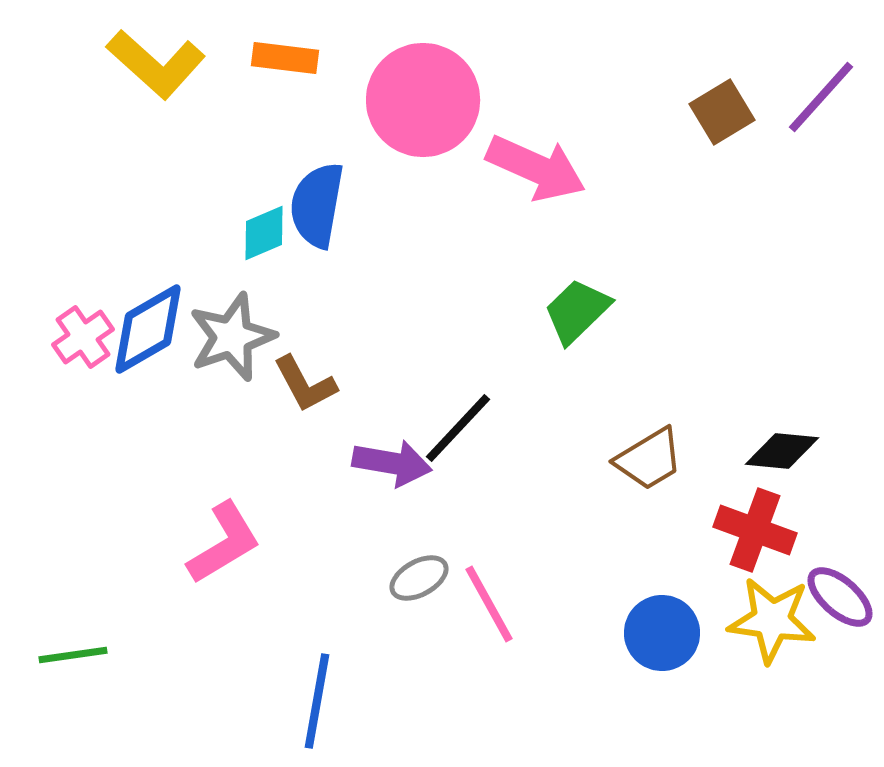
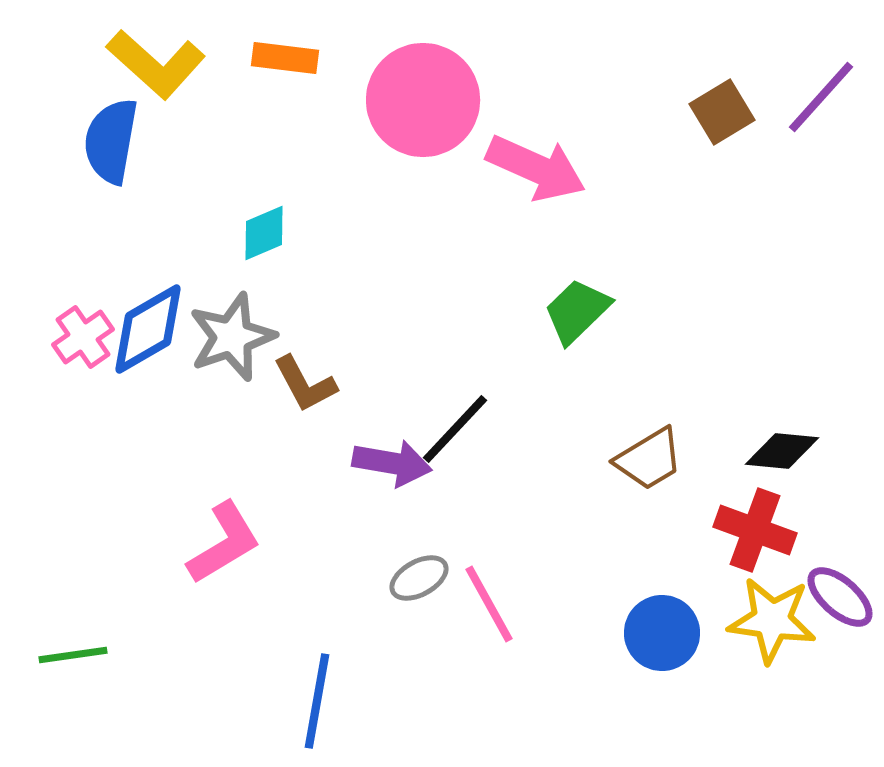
blue semicircle: moved 206 px left, 64 px up
black line: moved 3 px left, 1 px down
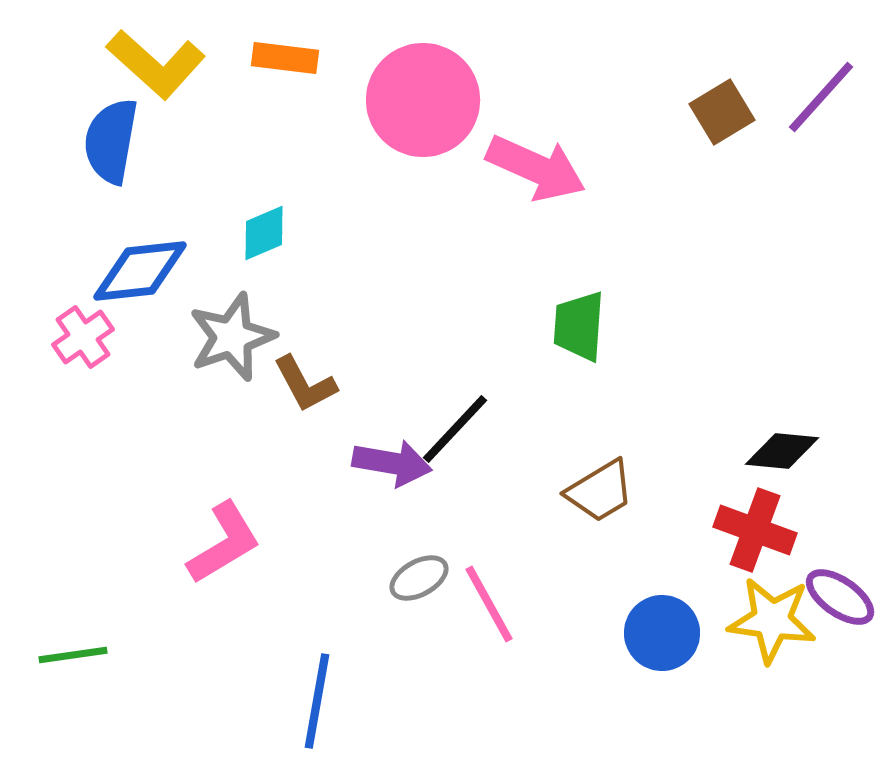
green trapezoid: moved 2 px right, 15 px down; rotated 42 degrees counterclockwise
blue diamond: moved 8 px left, 58 px up; rotated 24 degrees clockwise
brown trapezoid: moved 49 px left, 32 px down
purple ellipse: rotated 6 degrees counterclockwise
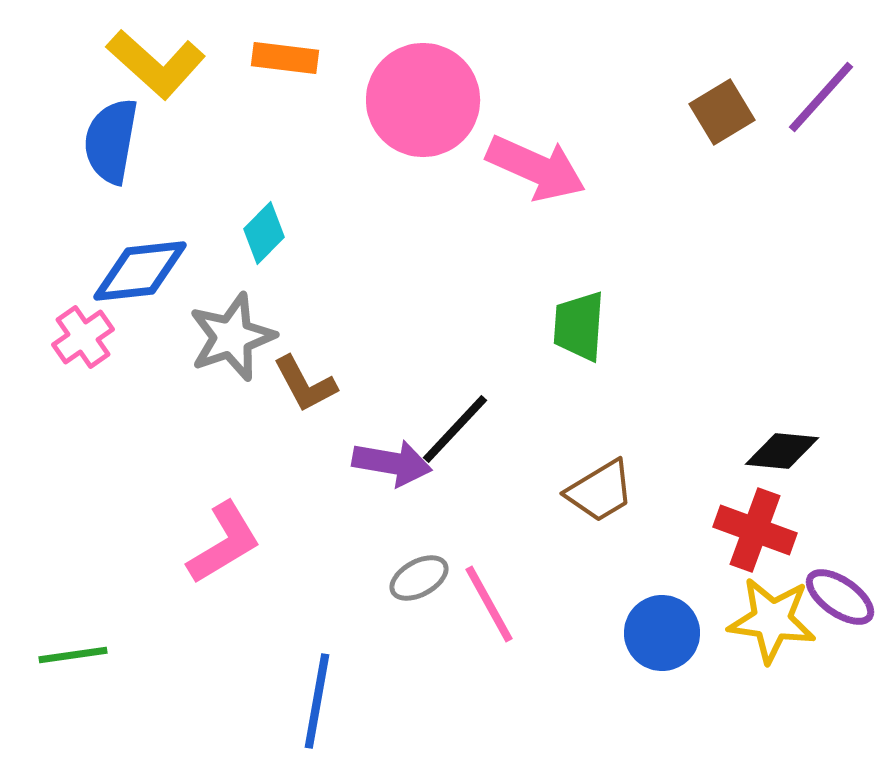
cyan diamond: rotated 22 degrees counterclockwise
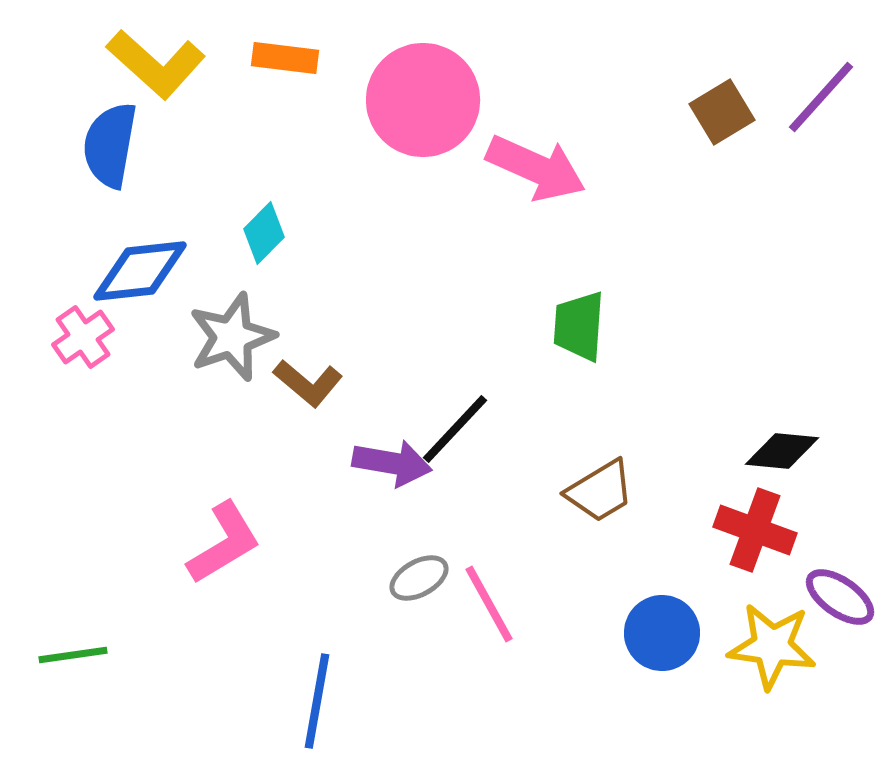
blue semicircle: moved 1 px left, 4 px down
brown L-shape: moved 3 px right, 1 px up; rotated 22 degrees counterclockwise
yellow star: moved 26 px down
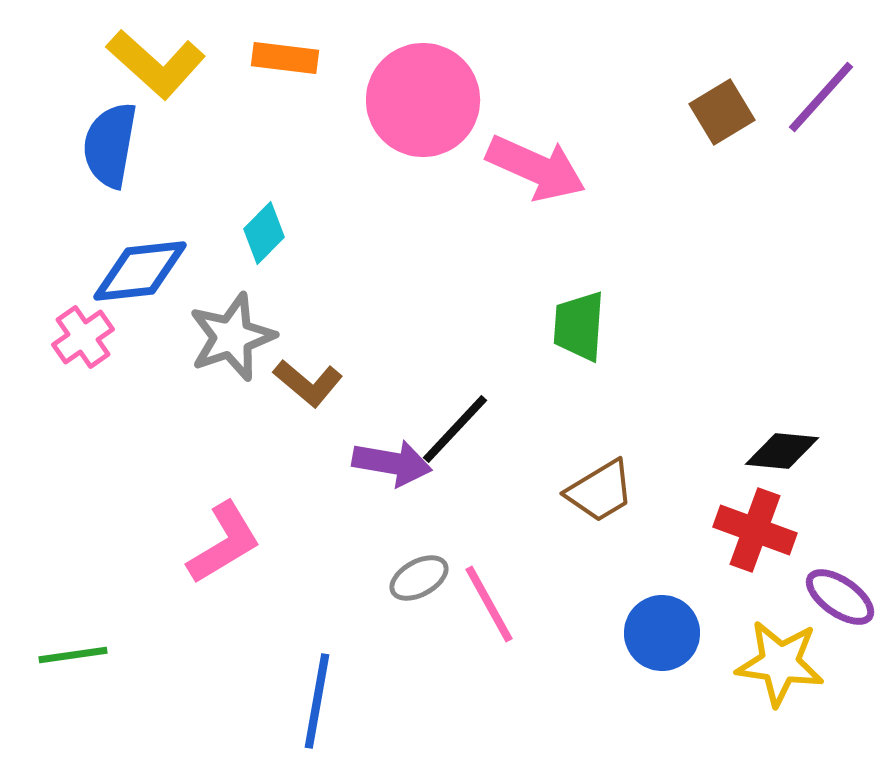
yellow star: moved 8 px right, 17 px down
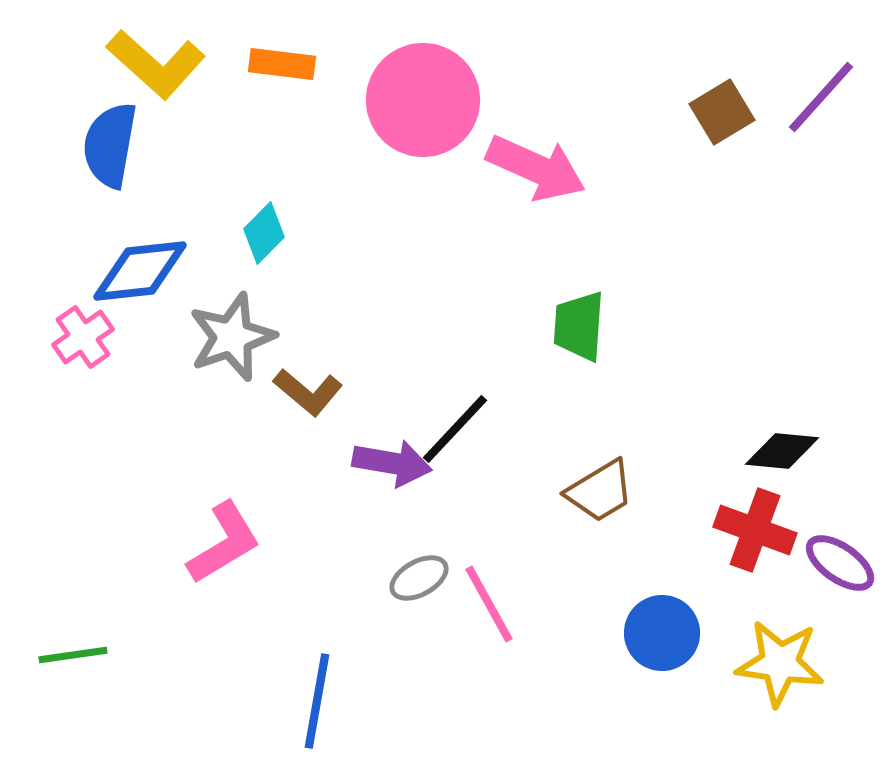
orange rectangle: moved 3 px left, 6 px down
brown L-shape: moved 9 px down
purple ellipse: moved 34 px up
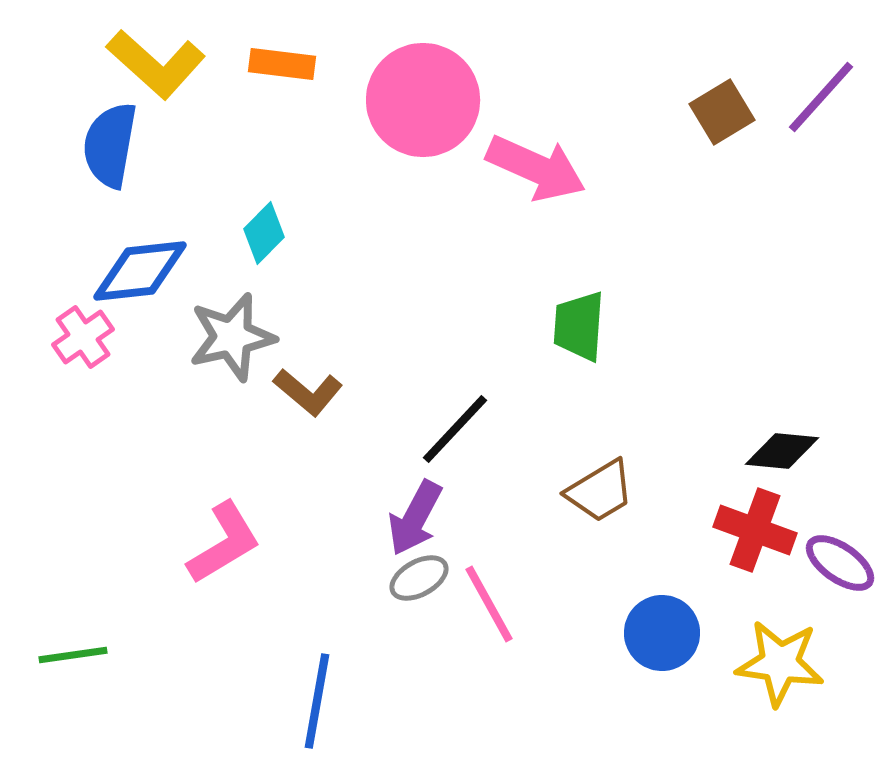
gray star: rotated 6 degrees clockwise
purple arrow: moved 23 px right, 55 px down; rotated 108 degrees clockwise
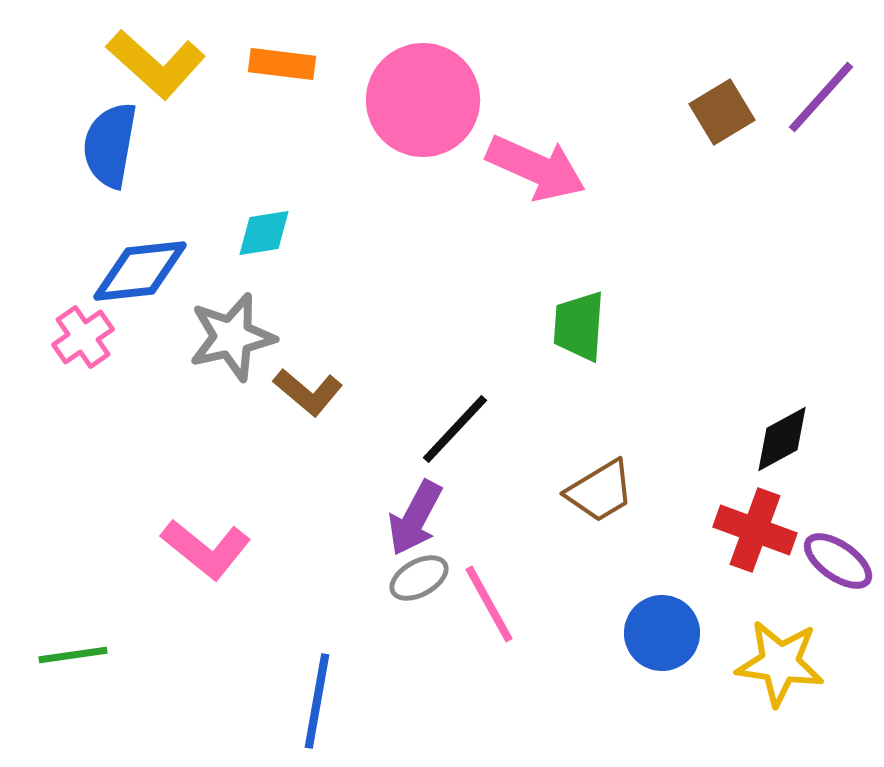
cyan diamond: rotated 36 degrees clockwise
black diamond: moved 12 px up; rotated 34 degrees counterclockwise
pink L-shape: moved 18 px left, 6 px down; rotated 70 degrees clockwise
purple ellipse: moved 2 px left, 2 px up
